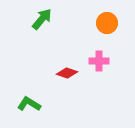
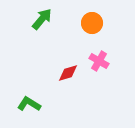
orange circle: moved 15 px left
pink cross: rotated 30 degrees clockwise
red diamond: moved 1 px right; rotated 35 degrees counterclockwise
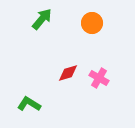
pink cross: moved 17 px down
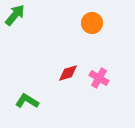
green arrow: moved 27 px left, 4 px up
green L-shape: moved 2 px left, 3 px up
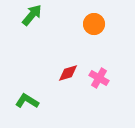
green arrow: moved 17 px right
orange circle: moved 2 px right, 1 px down
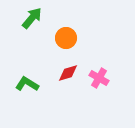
green arrow: moved 3 px down
orange circle: moved 28 px left, 14 px down
green L-shape: moved 17 px up
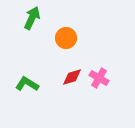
green arrow: rotated 15 degrees counterclockwise
red diamond: moved 4 px right, 4 px down
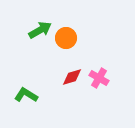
green arrow: moved 8 px right, 12 px down; rotated 35 degrees clockwise
green L-shape: moved 1 px left, 11 px down
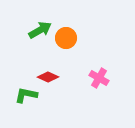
red diamond: moved 24 px left; rotated 40 degrees clockwise
green L-shape: rotated 20 degrees counterclockwise
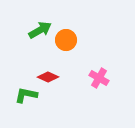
orange circle: moved 2 px down
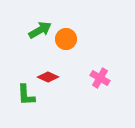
orange circle: moved 1 px up
pink cross: moved 1 px right
green L-shape: rotated 105 degrees counterclockwise
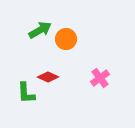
pink cross: rotated 24 degrees clockwise
green L-shape: moved 2 px up
